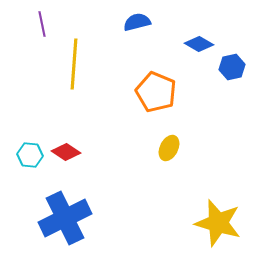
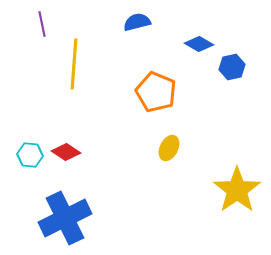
yellow star: moved 19 px right, 33 px up; rotated 21 degrees clockwise
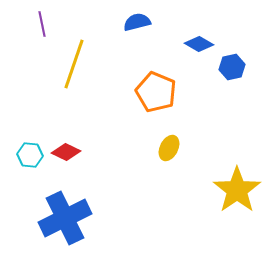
yellow line: rotated 15 degrees clockwise
red diamond: rotated 8 degrees counterclockwise
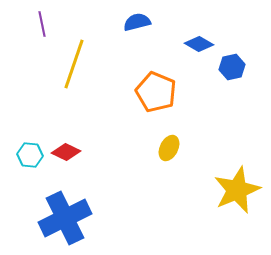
yellow star: rotated 12 degrees clockwise
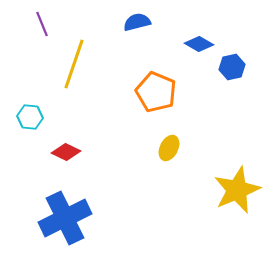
purple line: rotated 10 degrees counterclockwise
cyan hexagon: moved 38 px up
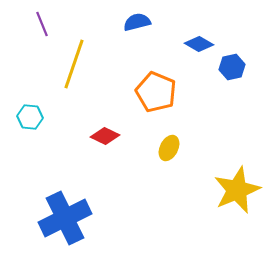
red diamond: moved 39 px right, 16 px up
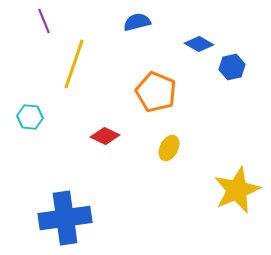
purple line: moved 2 px right, 3 px up
blue cross: rotated 18 degrees clockwise
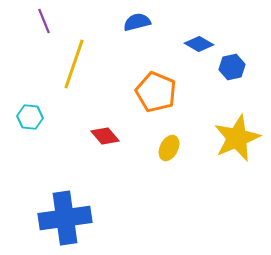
red diamond: rotated 24 degrees clockwise
yellow star: moved 52 px up
